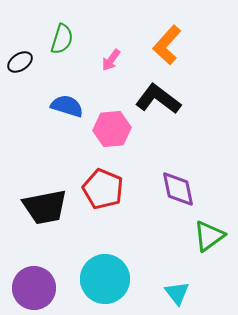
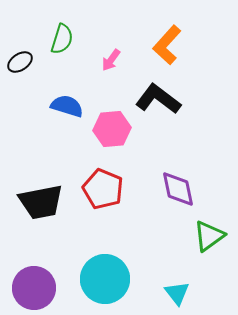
black trapezoid: moved 4 px left, 5 px up
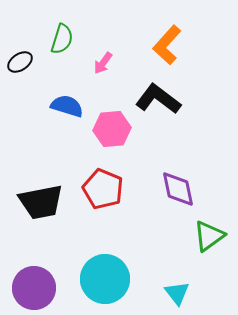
pink arrow: moved 8 px left, 3 px down
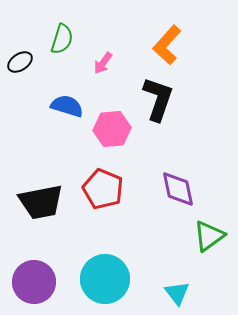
black L-shape: rotated 72 degrees clockwise
purple circle: moved 6 px up
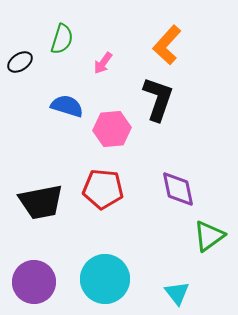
red pentagon: rotated 18 degrees counterclockwise
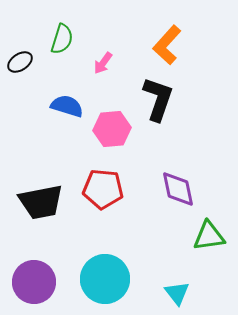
green triangle: rotated 28 degrees clockwise
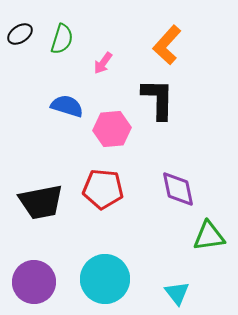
black ellipse: moved 28 px up
black L-shape: rotated 18 degrees counterclockwise
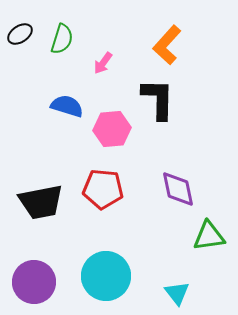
cyan circle: moved 1 px right, 3 px up
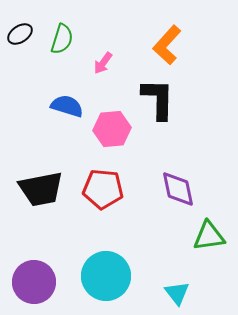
black trapezoid: moved 13 px up
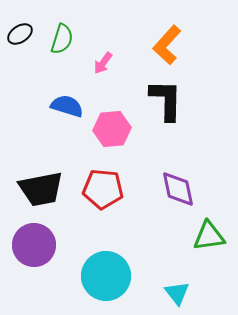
black L-shape: moved 8 px right, 1 px down
purple circle: moved 37 px up
